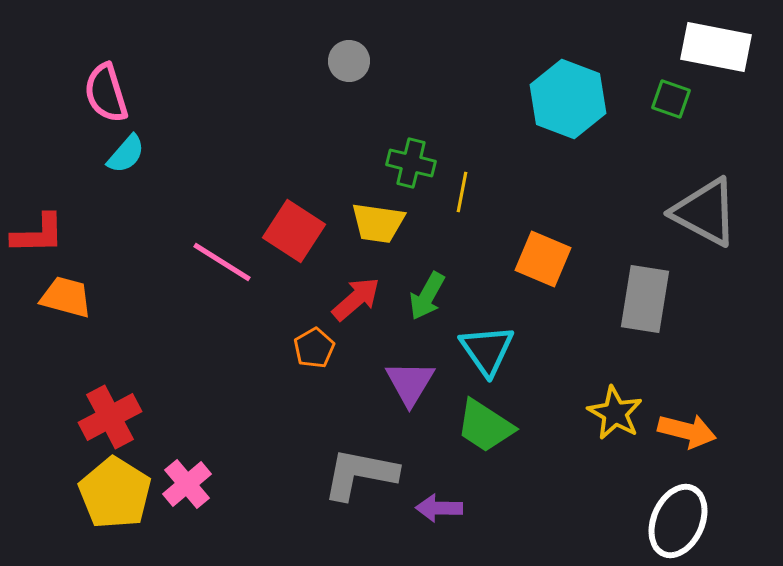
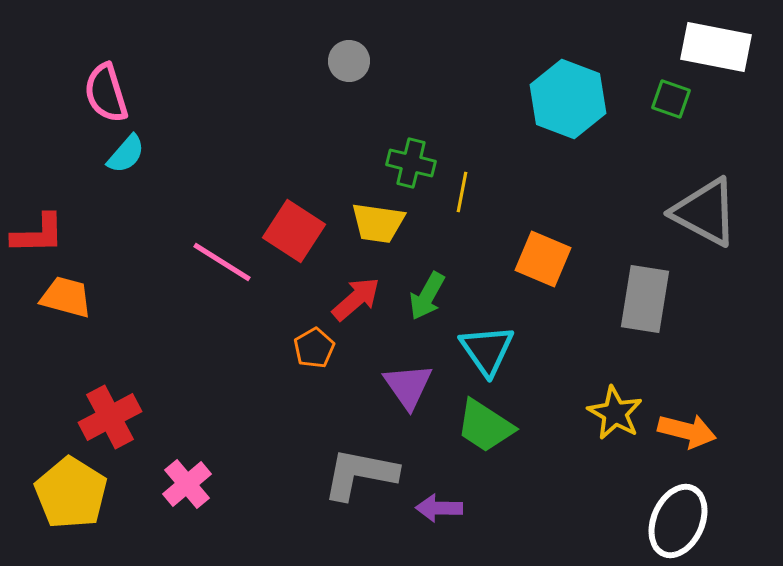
purple triangle: moved 2 px left, 3 px down; rotated 6 degrees counterclockwise
yellow pentagon: moved 44 px left
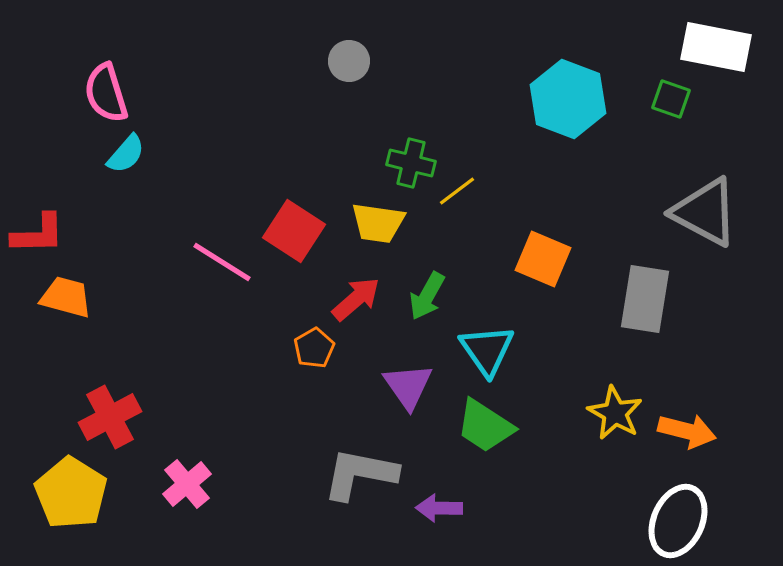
yellow line: moved 5 px left, 1 px up; rotated 42 degrees clockwise
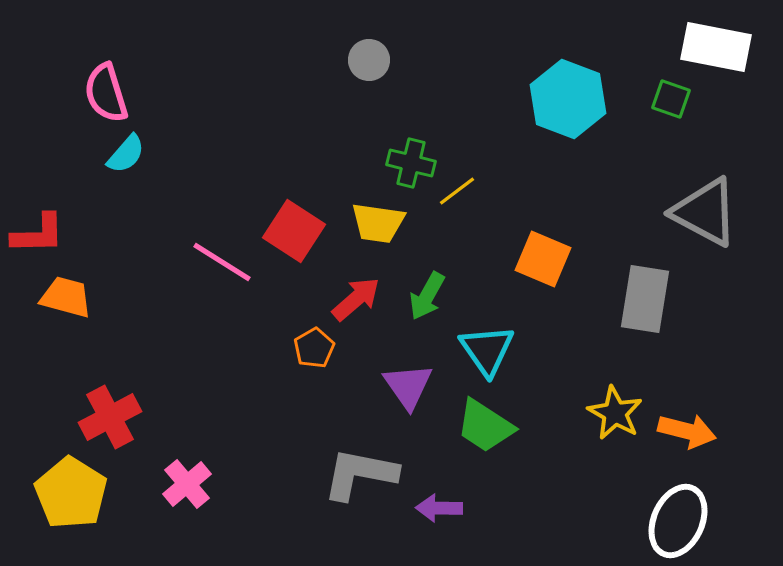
gray circle: moved 20 px right, 1 px up
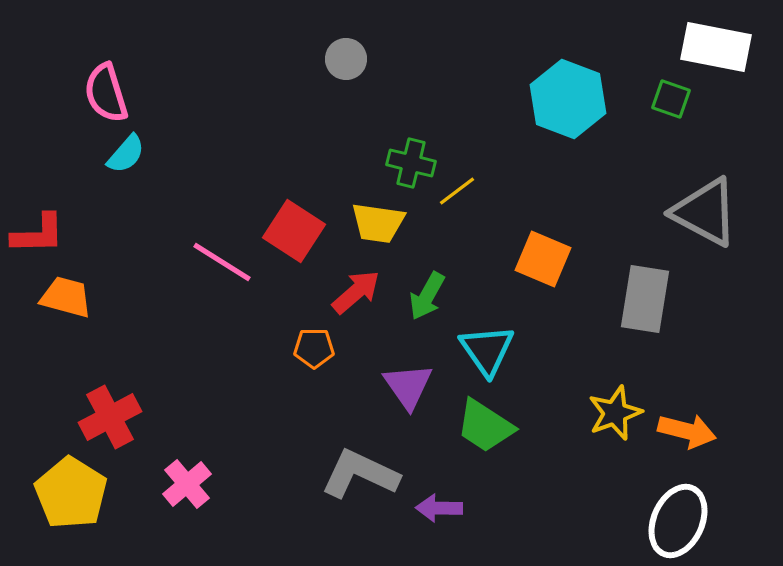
gray circle: moved 23 px left, 1 px up
red arrow: moved 7 px up
orange pentagon: rotated 30 degrees clockwise
yellow star: rotated 22 degrees clockwise
gray L-shape: rotated 14 degrees clockwise
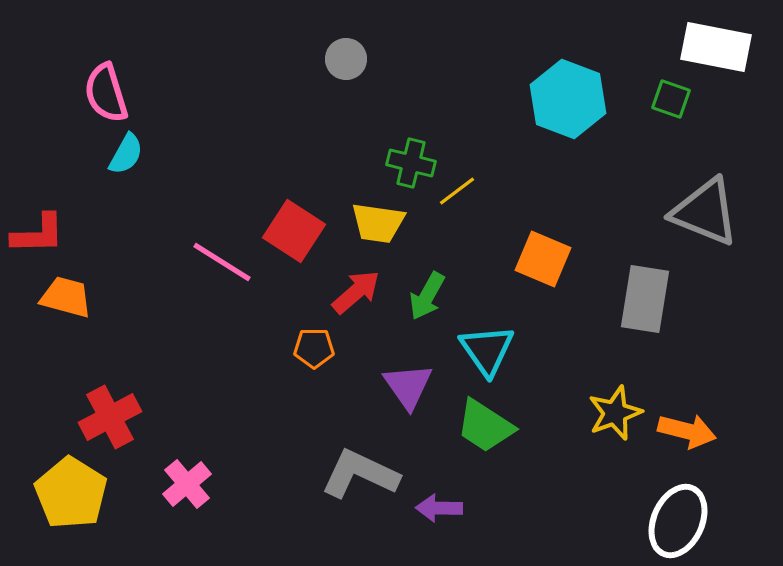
cyan semicircle: rotated 12 degrees counterclockwise
gray triangle: rotated 6 degrees counterclockwise
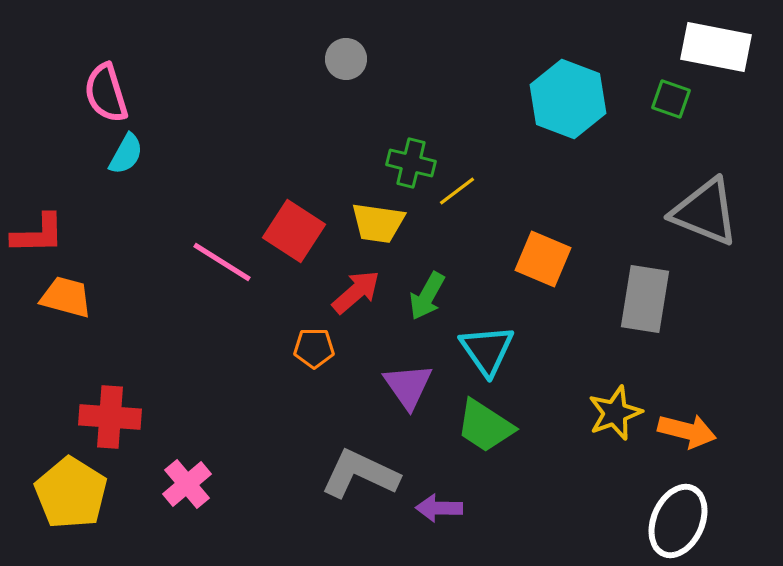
red cross: rotated 32 degrees clockwise
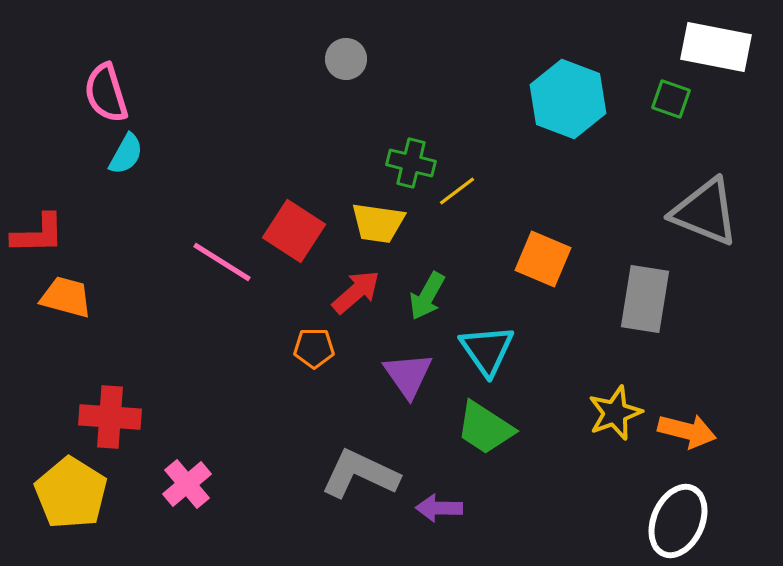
purple triangle: moved 11 px up
green trapezoid: moved 2 px down
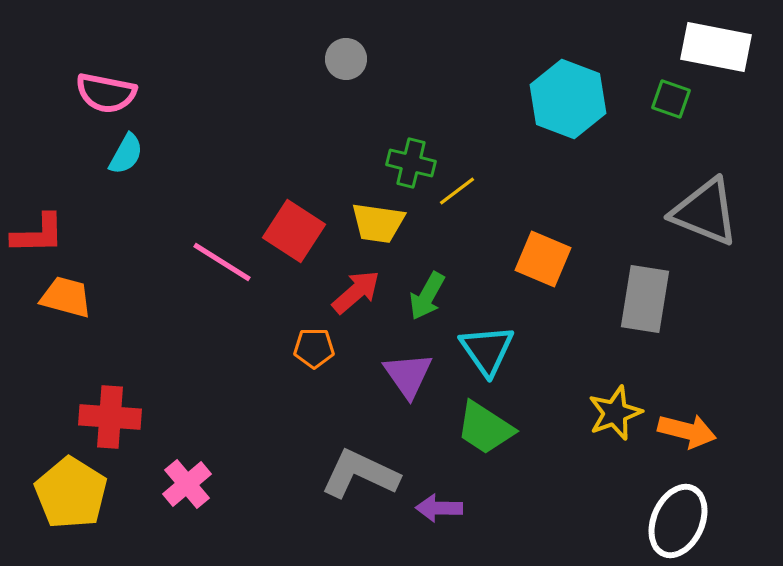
pink semicircle: rotated 62 degrees counterclockwise
